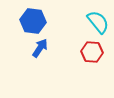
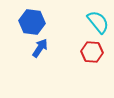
blue hexagon: moved 1 px left, 1 px down
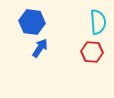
cyan semicircle: rotated 35 degrees clockwise
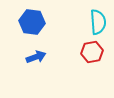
blue arrow: moved 4 px left, 9 px down; rotated 36 degrees clockwise
red hexagon: rotated 15 degrees counterclockwise
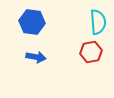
red hexagon: moved 1 px left
blue arrow: rotated 30 degrees clockwise
